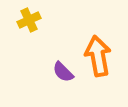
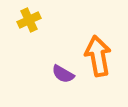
purple semicircle: moved 2 px down; rotated 15 degrees counterclockwise
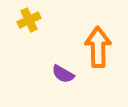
orange arrow: moved 9 px up; rotated 9 degrees clockwise
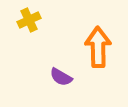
purple semicircle: moved 2 px left, 3 px down
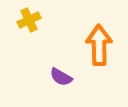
orange arrow: moved 1 px right, 2 px up
